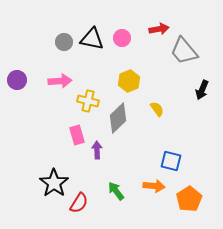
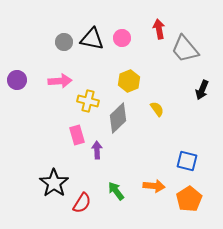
red arrow: rotated 90 degrees counterclockwise
gray trapezoid: moved 1 px right, 2 px up
blue square: moved 16 px right
red semicircle: moved 3 px right
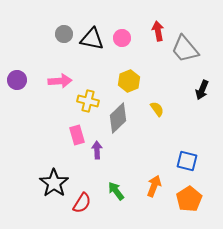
red arrow: moved 1 px left, 2 px down
gray circle: moved 8 px up
orange arrow: rotated 75 degrees counterclockwise
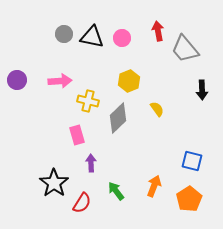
black triangle: moved 2 px up
black arrow: rotated 24 degrees counterclockwise
purple arrow: moved 6 px left, 13 px down
blue square: moved 5 px right
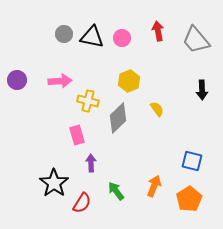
gray trapezoid: moved 11 px right, 9 px up
